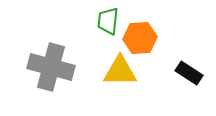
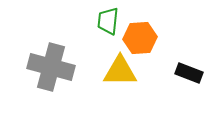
black rectangle: rotated 12 degrees counterclockwise
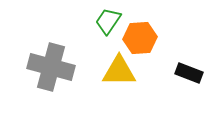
green trapezoid: rotated 28 degrees clockwise
yellow triangle: moved 1 px left
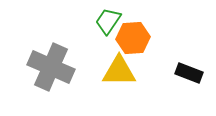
orange hexagon: moved 7 px left
gray cross: rotated 9 degrees clockwise
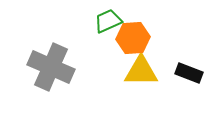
green trapezoid: rotated 32 degrees clockwise
yellow triangle: moved 22 px right
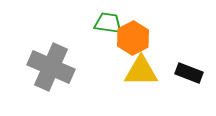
green trapezoid: moved 2 px down; rotated 32 degrees clockwise
orange hexagon: rotated 24 degrees counterclockwise
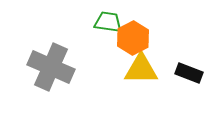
green trapezoid: moved 1 px up
yellow triangle: moved 2 px up
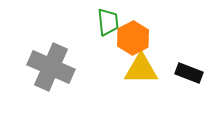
green trapezoid: rotated 76 degrees clockwise
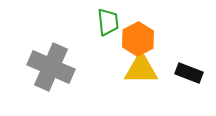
orange hexagon: moved 5 px right, 1 px down
